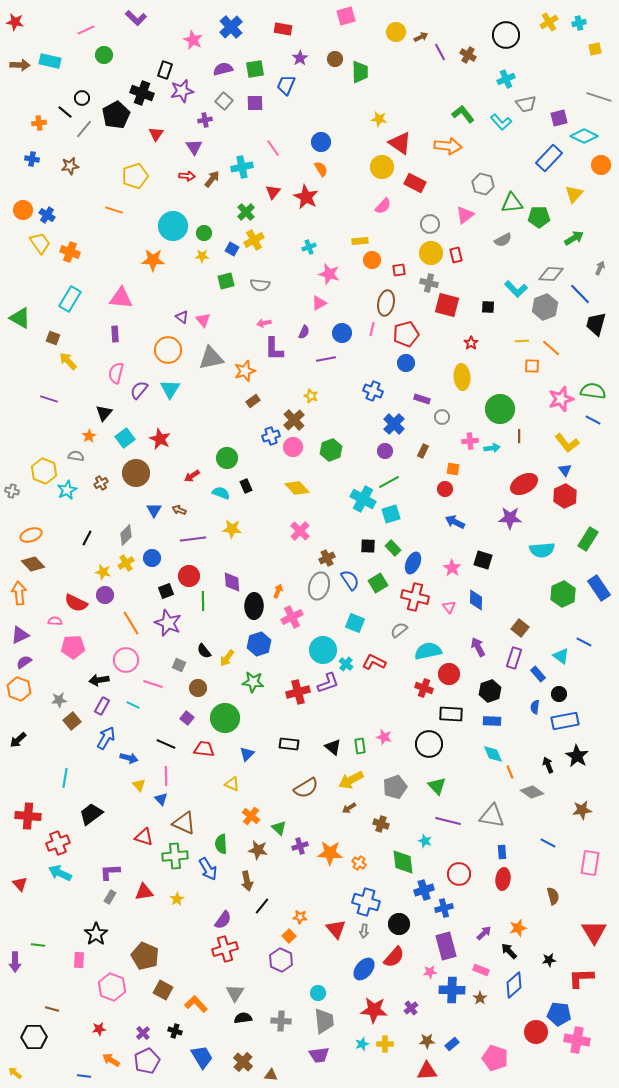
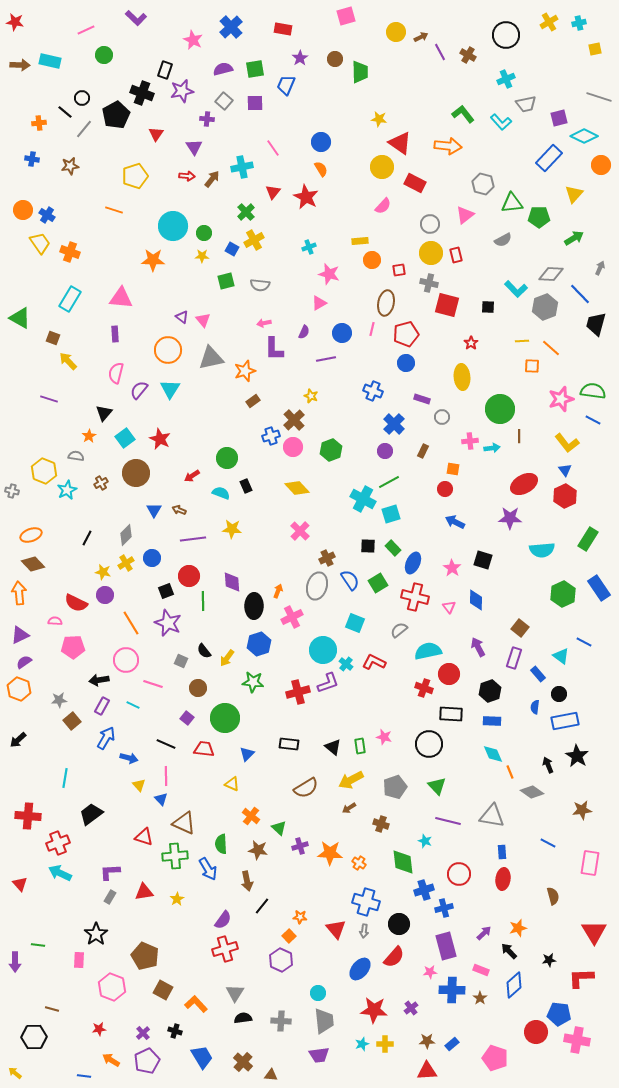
purple cross at (205, 120): moved 2 px right, 1 px up; rotated 16 degrees clockwise
gray ellipse at (319, 586): moved 2 px left
gray square at (179, 665): moved 2 px right, 4 px up
blue ellipse at (364, 969): moved 4 px left
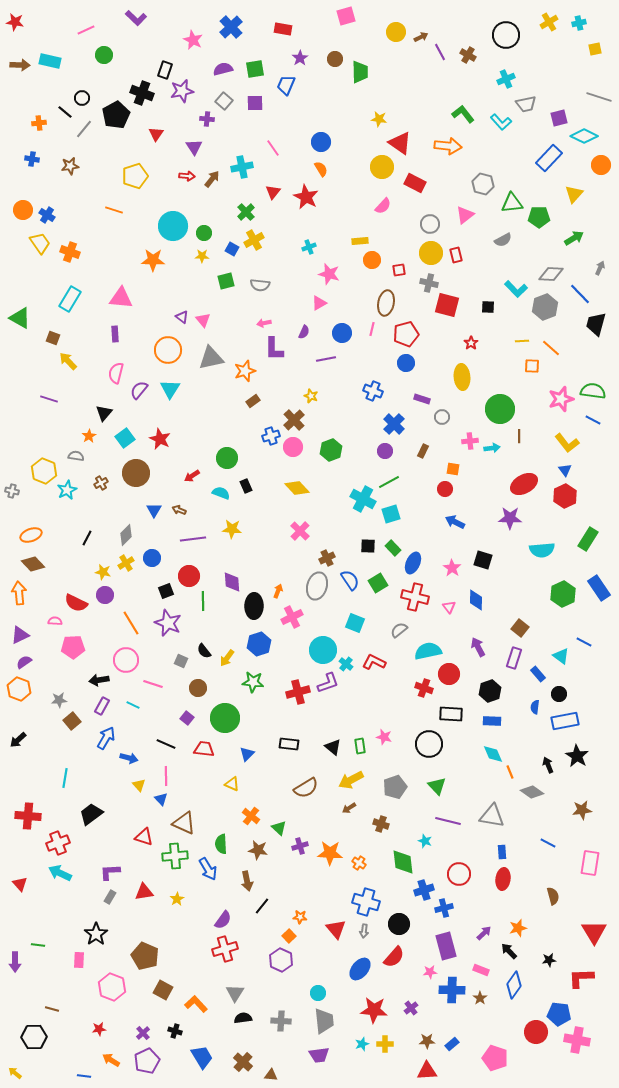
blue diamond at (514, 985): rotated 12 degrees counterclockwise
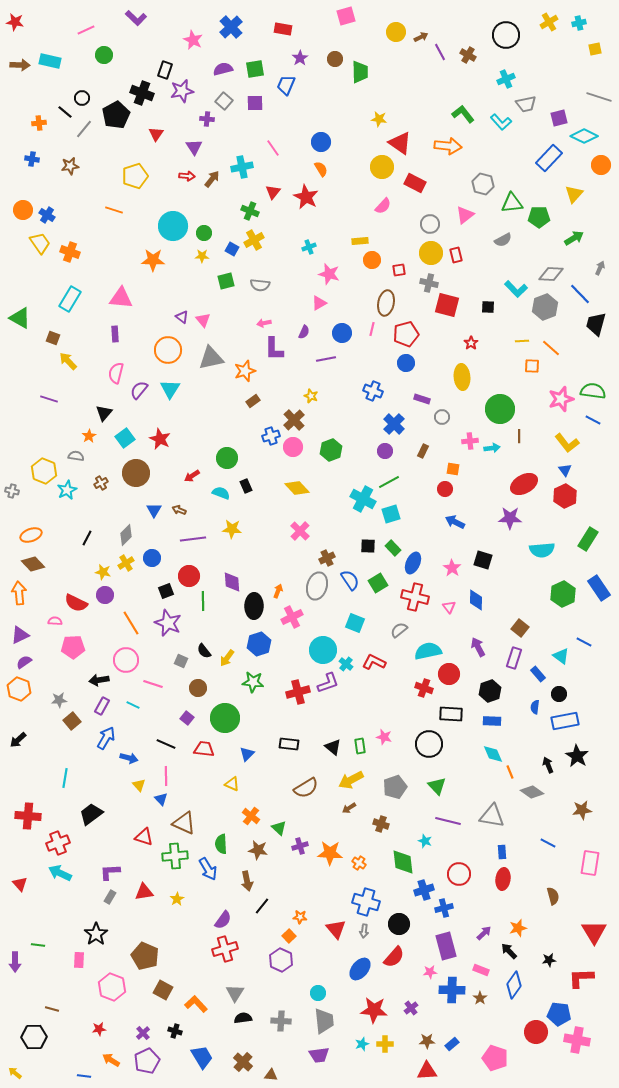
green cross at (246, 212): moved 4 px right, 1 px up; rotated 24 degrees counterclockwise
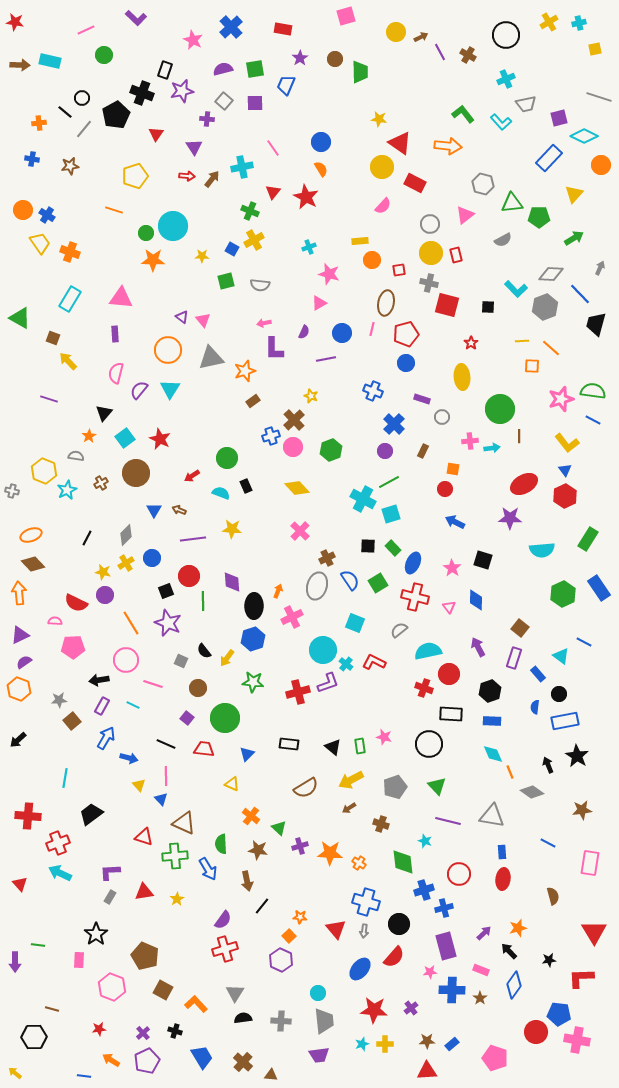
green circle at (204, 233): moved 58 px left
blue hexagon at (259, 644): moved 6 px left, 5 px up
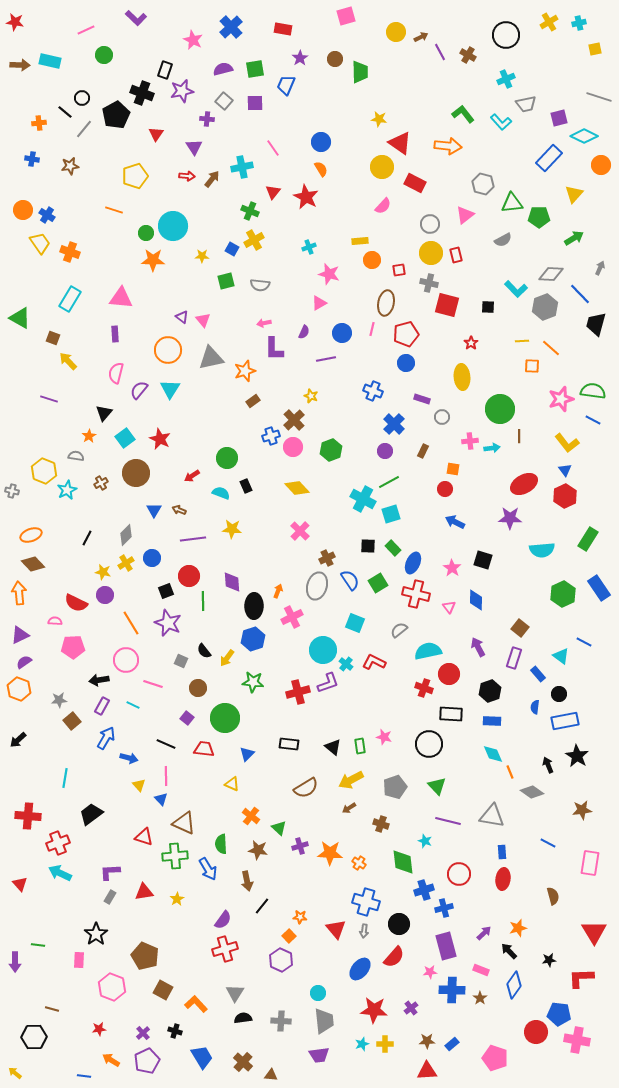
red cross at (415, 597): moved 1 px right, 3 px up
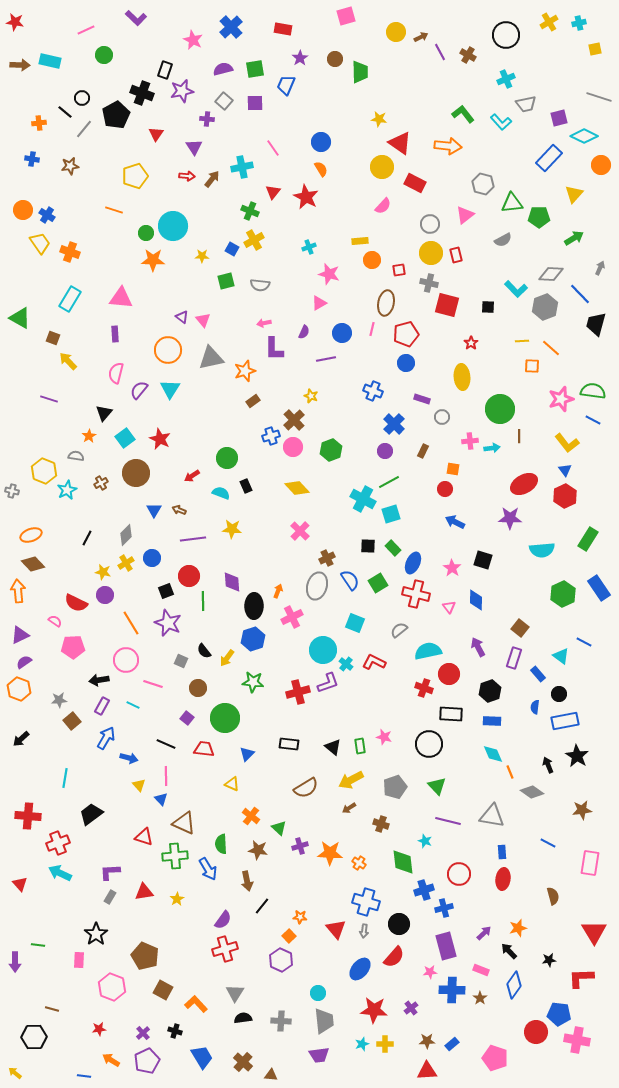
orange arrow at (19, 593): moved 1 px left, 2 px up
pink semicircle at (55, 621): rotated 32 degrees clockwise
black arrow at (18, 740): moved 3 px right, 1 px up
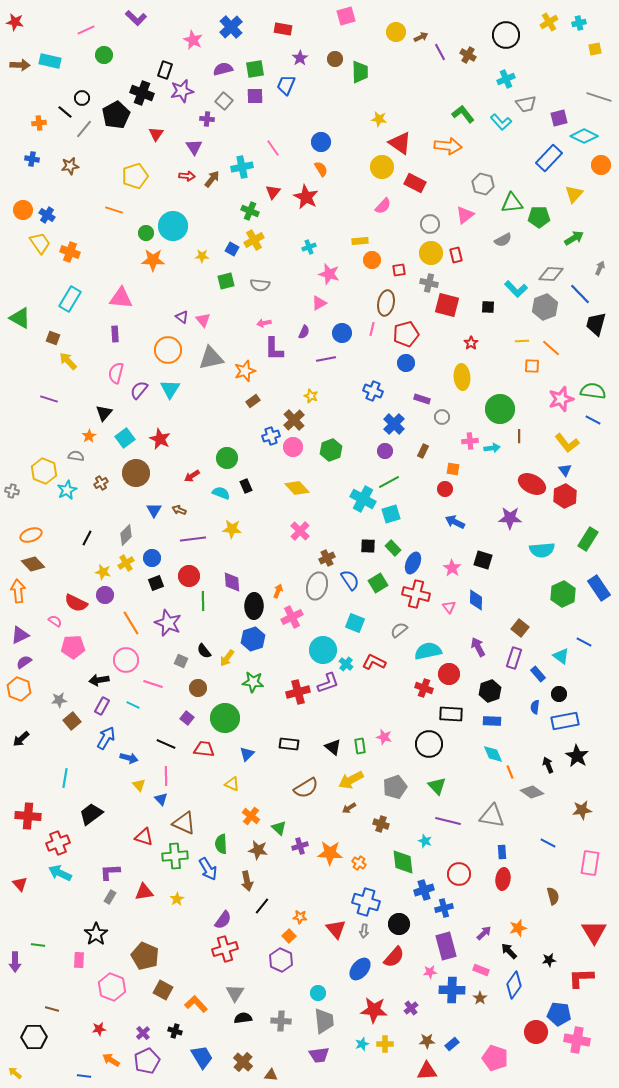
purple square at (255, 103): moved 7 px up
red ellipse at (524, 484): moved 8 px right; rotated 56 degrees clockwise
black square at (166, 591): moved 10 px left, 8 px up
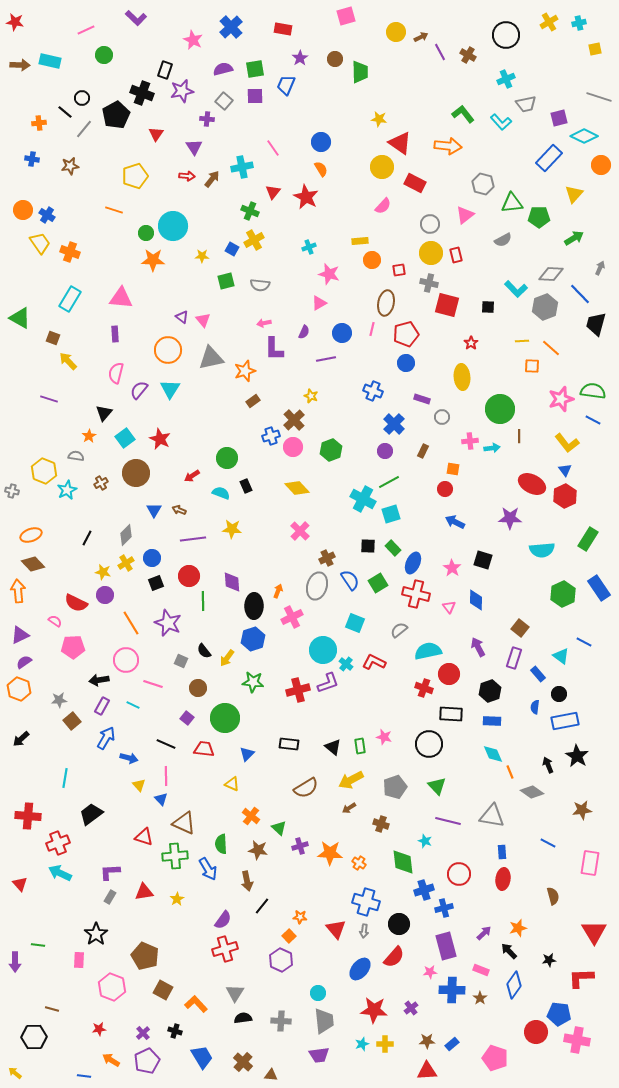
red cross at (298, 692): moved 2 px up
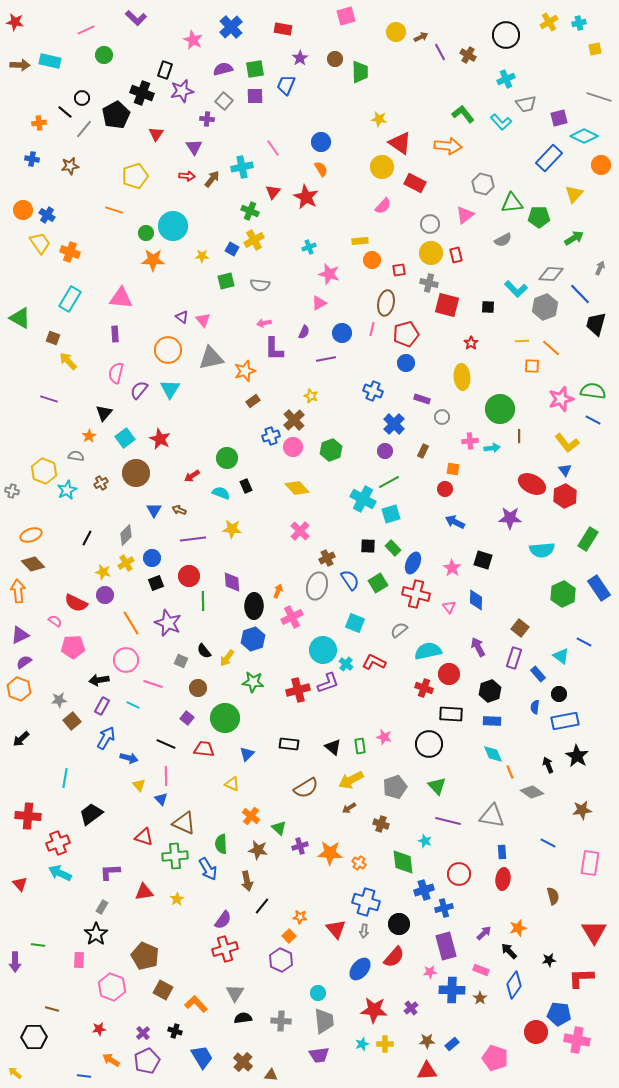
gray rectangle at (110, 897): moved 8 px left, 10 px down
